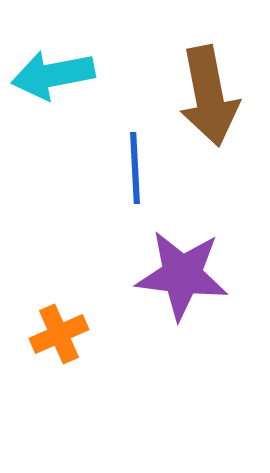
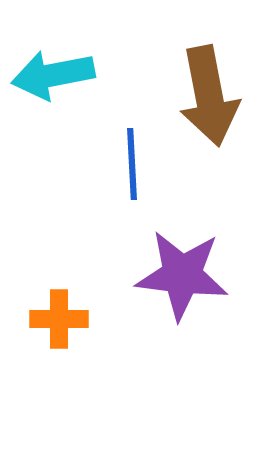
blue line: moved 3 px left, 4 px up
orange cross: moved 15 px up; rotated 24 degrees clockwise
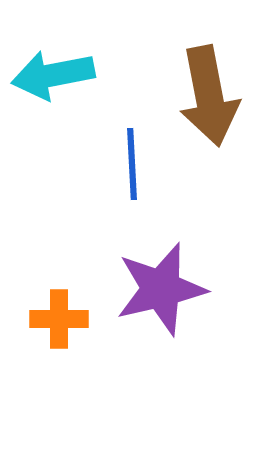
purple star: moved 21 px left, 14 px down; rotated 20 degrees counterclockwise
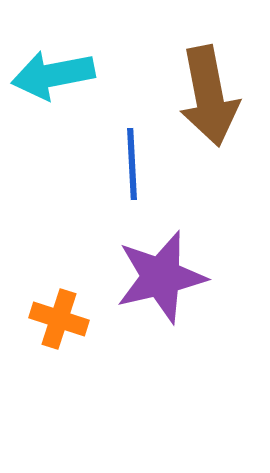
purple star: moved 12 px up
orange cross: rotated 18 degrees clockwise
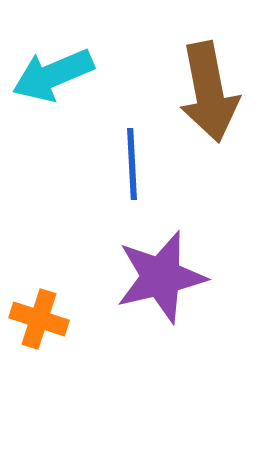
cyan arrow: rotated 12 degrees counterclockwise
brown arrow: moved 4 px up
orange cross: moved 20 px left
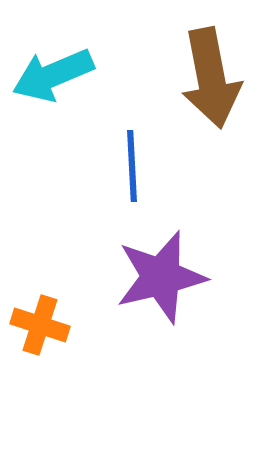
brown arrow: moved 2 px right, 14 px up
blue line: moved 2 px down
orange cross: moved 1 px right, 6 px down
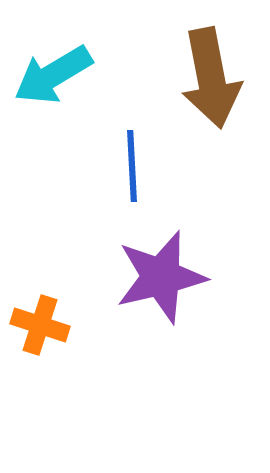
cyan arrow: rotated 8 degrees counterclockwise
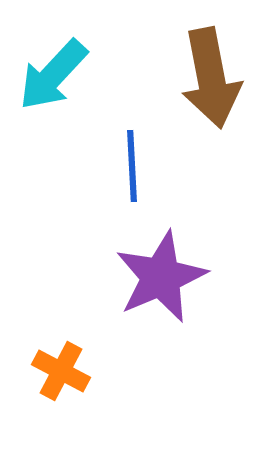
cyan arrow: rotated 16 degrees counterclockwise
purple star: rotated 10 degrees counterclockwise
orange cross: moved 21 px right, 46 px down; rotated 10 degrees clockwise
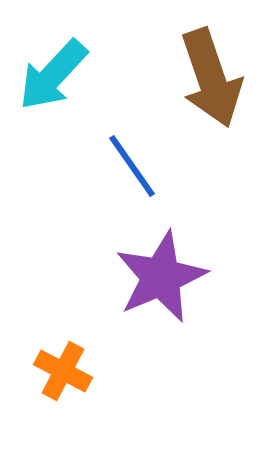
brown arrow: rotated 8 degrees counterclockwise
blue line: rotated 32 degrees counterclockwise
orange cross: moved 2 px right
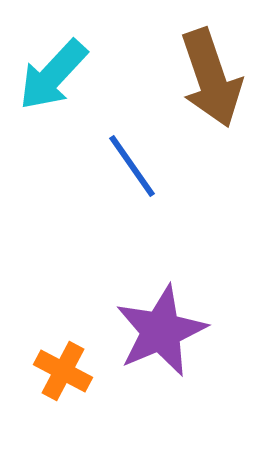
purple star: moved 54 px down
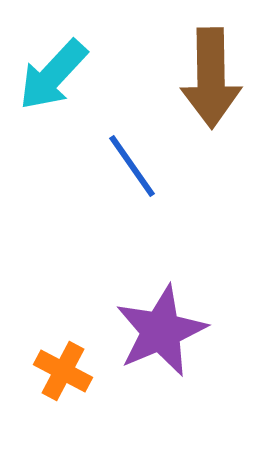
brown arrow: rotated 18 degrees clockwise
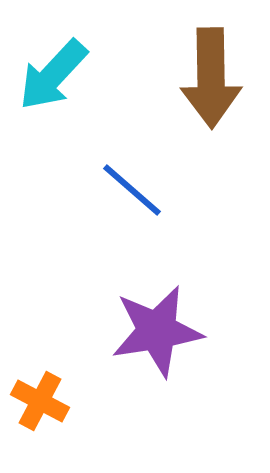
blue line: moved 24 px down; rotated 14 degrees counterclockwise
purple star: moved 4 px left; rotated 14 degrees clockwise
orange cross: moved 23 px left, 30 px down
